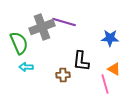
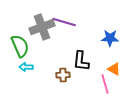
green semicircle: moved 1 px right, 3 px down
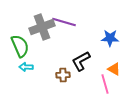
black L-shape: rotated 55 degrees clockwise
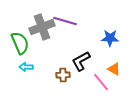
purple line: moved 1 px right, 1 px up
green semicircle: moved 3 px up
pink line: moved 4 px left, 2 px up; rotated 24 degrees counterclockwise
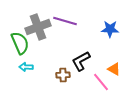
gray cross: moved 4 px left
blue star: moved 9 px up
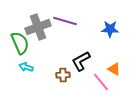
cyan arrow: rotated 16 degrees clockwise
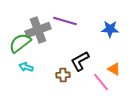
gray cross: moved 3 px down
green semicircle: rotated 105 degrees counterclockwise
black L-shape: moved 1 px left
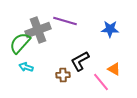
green semicircle: rotated 10 degrees counterclockwise
